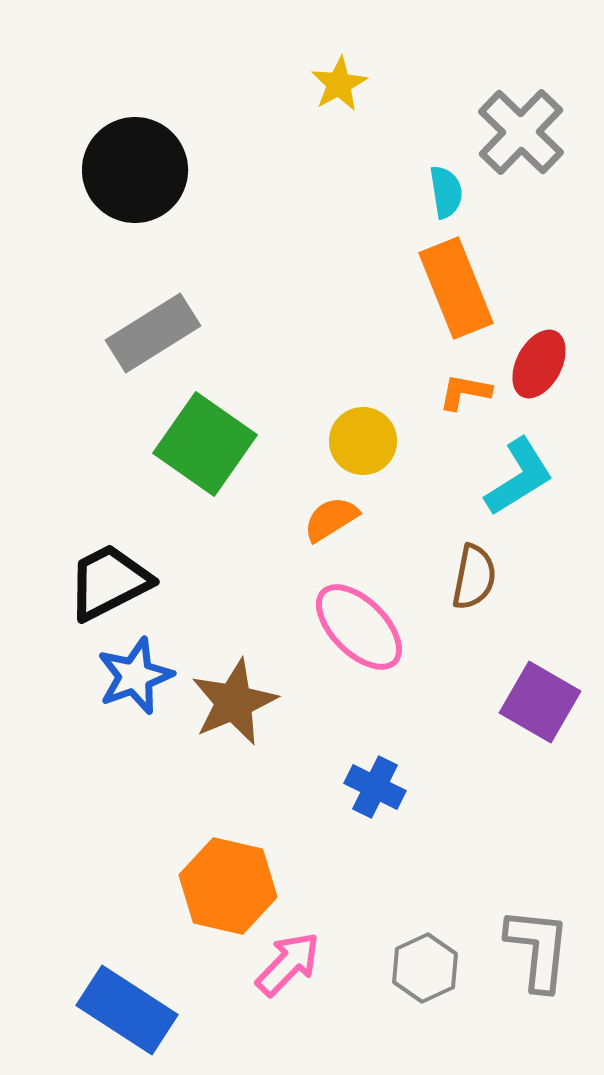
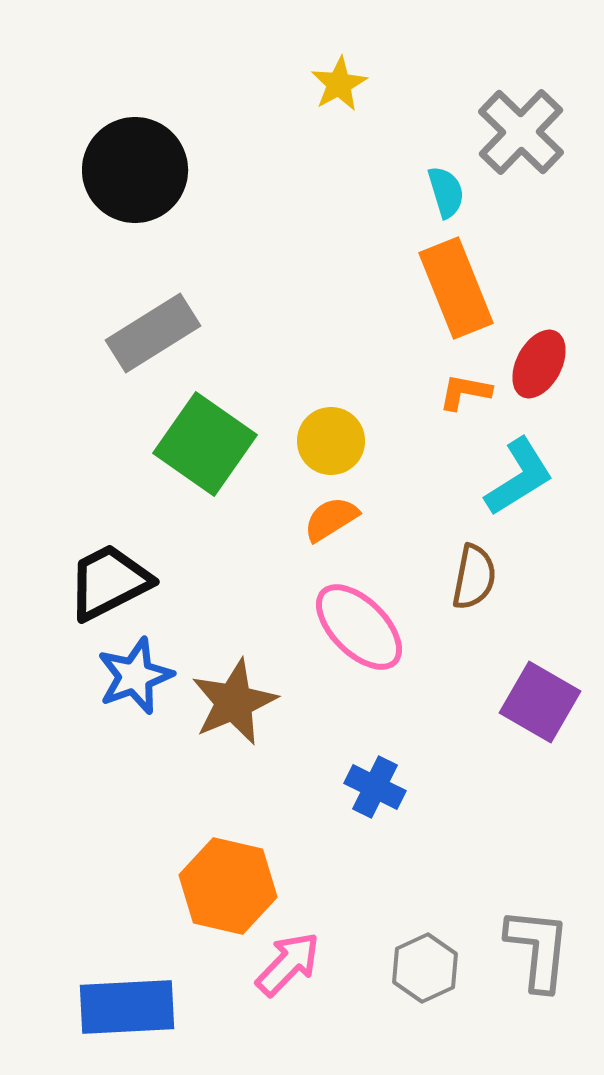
cyan semicircle: rotated 8 degrees counterclockwise
yellow circle: moved 32 px left
blue rectangle: moved 3 px up; rotated 36 degrees counterclockwise
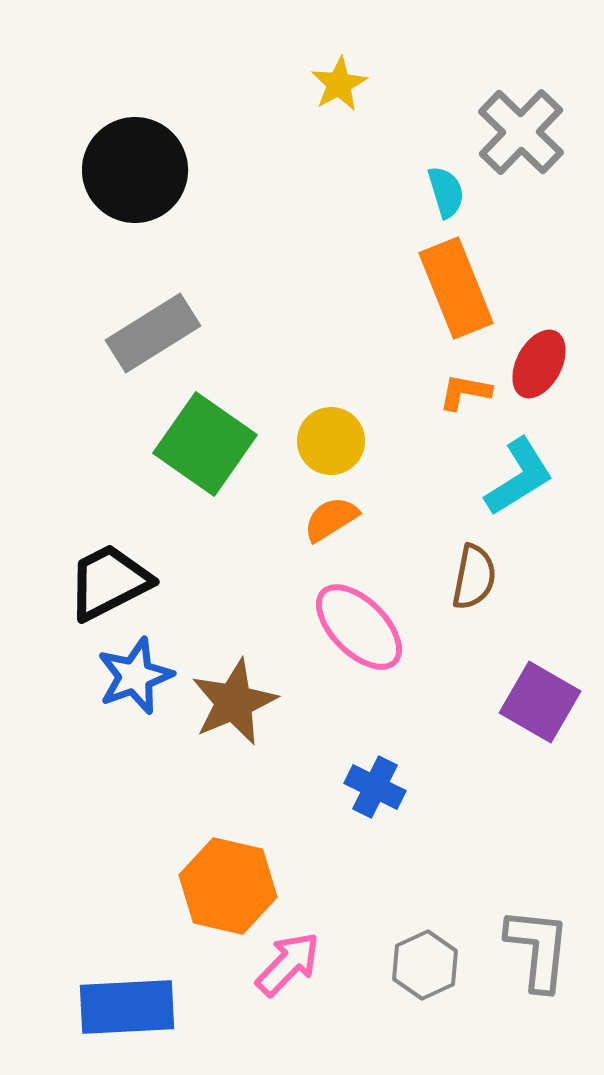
gray hexagon: moved 3 px up
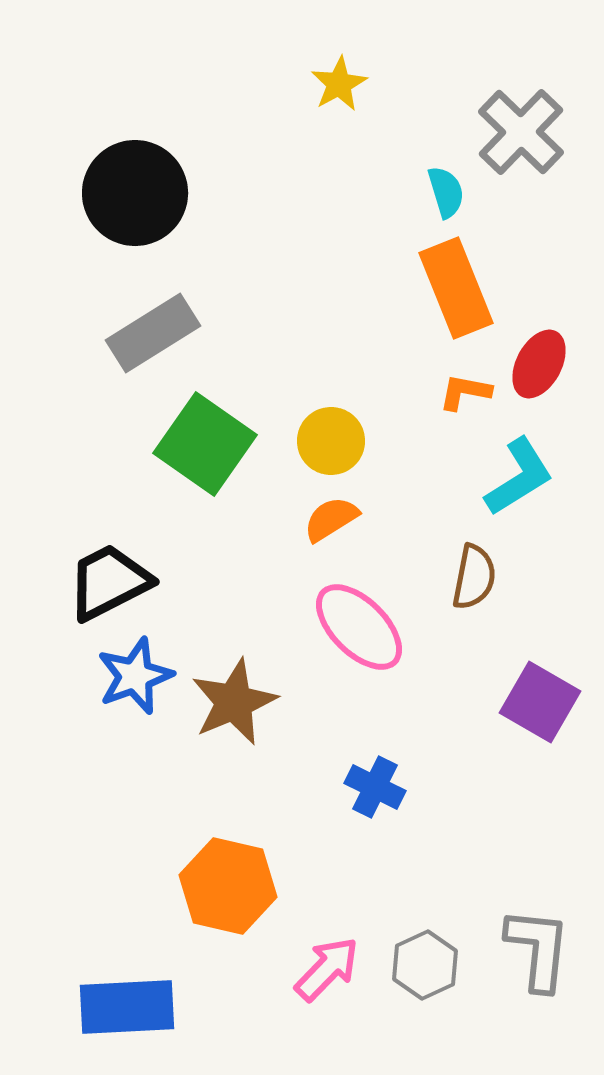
black circle: moved 23 px down
pink arrow: moved 39 px right, 5 px down
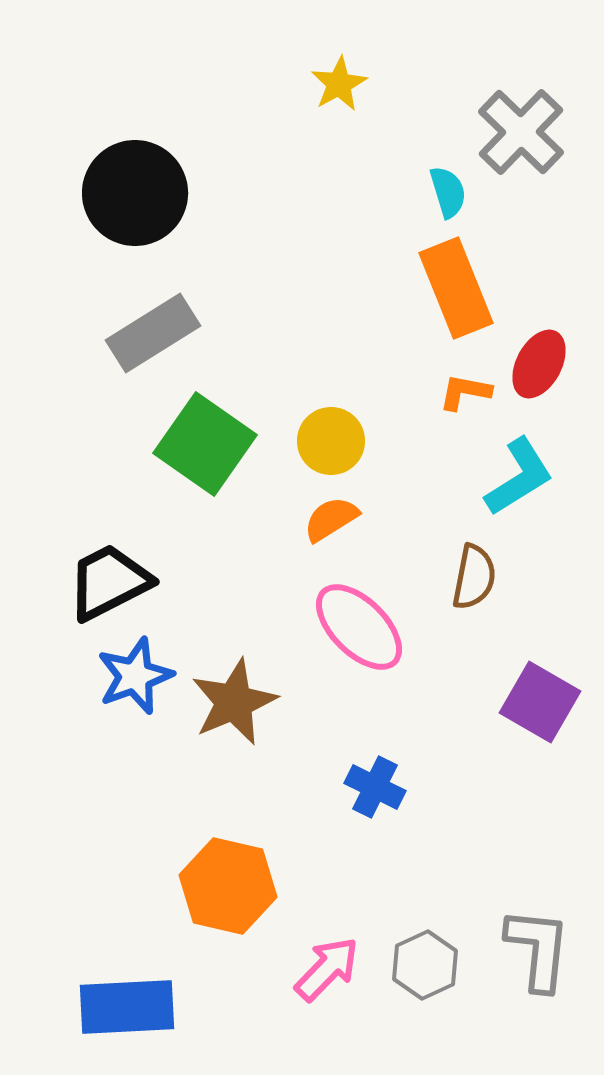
cyan semicircle: moved 2 px right
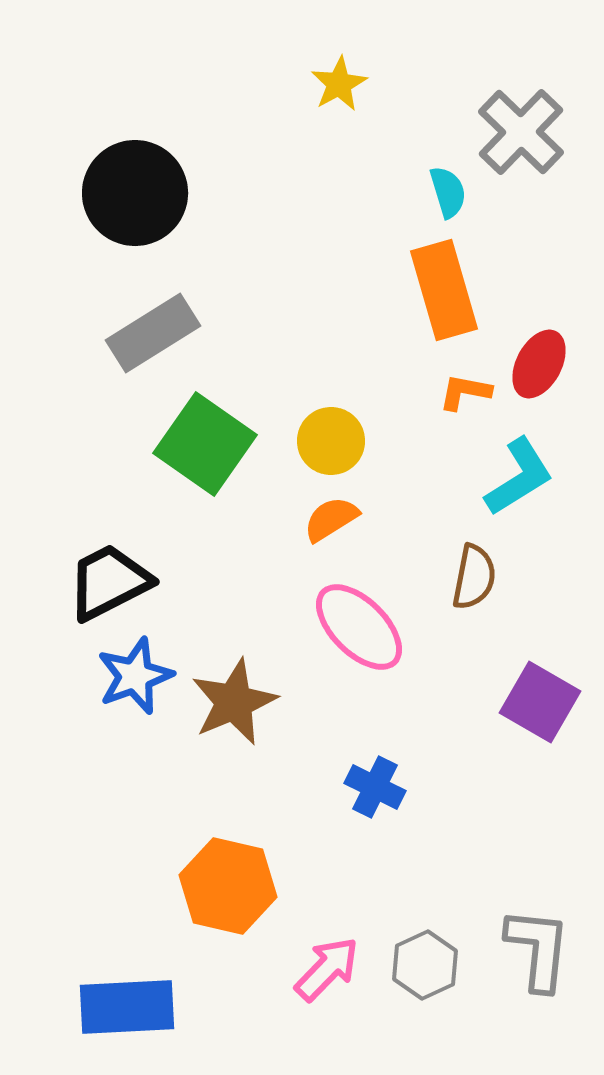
orange rectangle: moved 12 px left, 2 px down; rotated 6 degrees clockwise
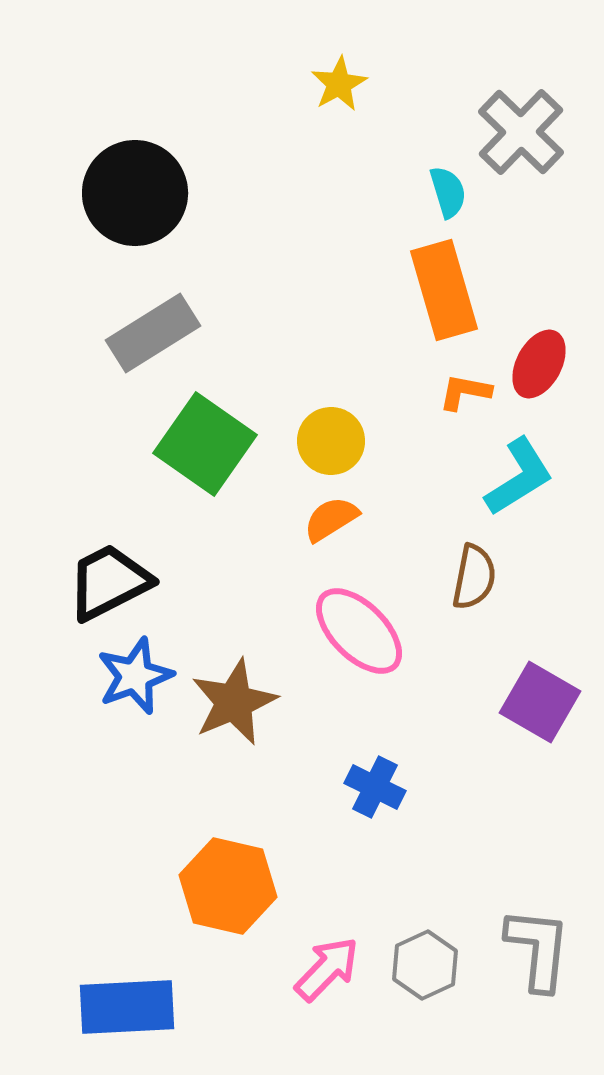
pink ellipse: moved 4 px down
